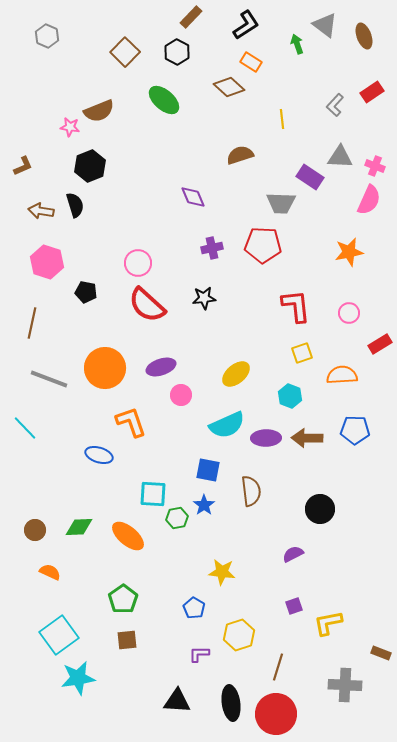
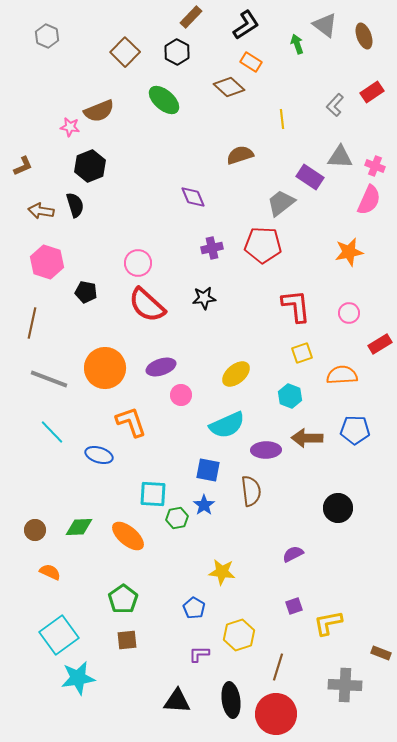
gray trapezoid at (281, 203): rotated 140 degrees clockwise
cyan line at (25, 428): moved 27 px right, 4 px down
purple ellipse at (266, 438): moved 12 px down
black circle at (320, 509): moved 18 px right, 1 px up
black ellipse at (231, 703): moved 3 px up
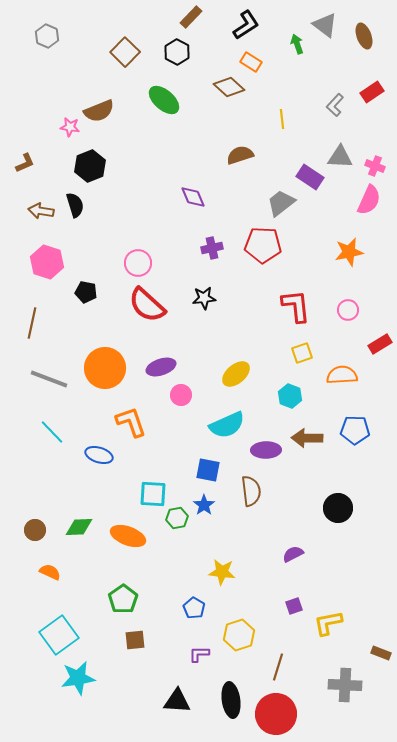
brown L-shape at (23, 166): moved 2 px right, 3 px up
pink circle at (349, 313): moved 1 px left, 3 px up
orange ellipse at (128, 536): rotated 20 degrees counterclockwise
brown square at (127, 640): moved 8 px right
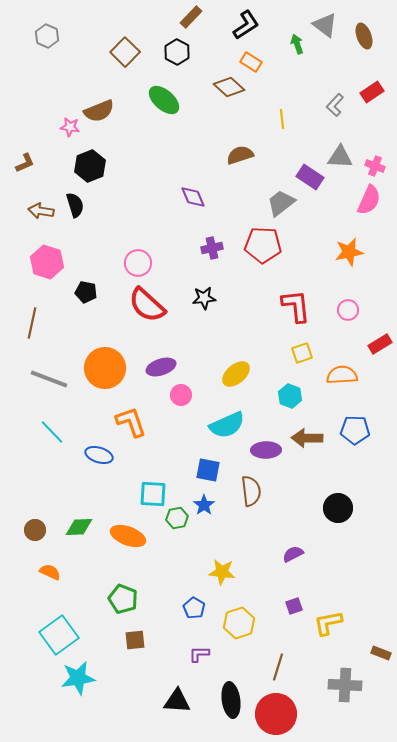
green pentagon at (123, 599): rotated 16 degrees counterclockwise
yellow hexagon at (239, 635): moved 12 px up
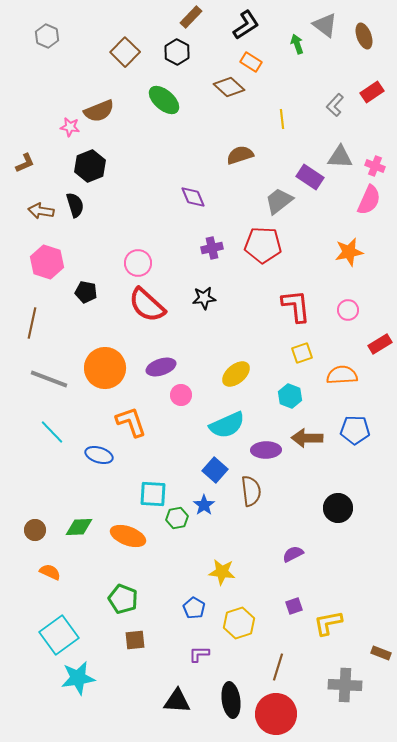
gray trapezoid at (281, 203): moved 2 px left, 2 px up
blue square at (208, 470): moved 7 px right; rotated 30 degrees clockwise
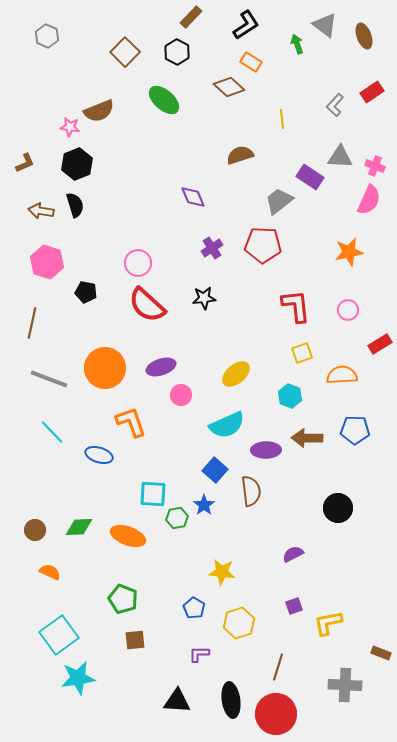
black hexagon at (90, 166): moved 13 px left, 2 px up
purple cross at (212, 248): rotated 20 degrees counterclockwise
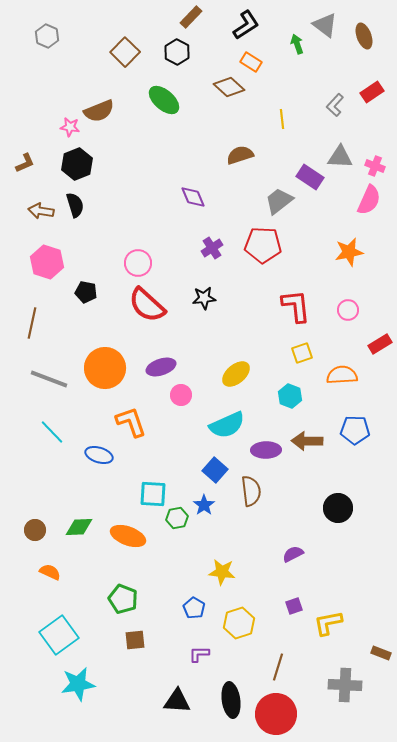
brown arrow at (307, 438): moved 3 px down
cyan star at (78, 678): moved 6 px down
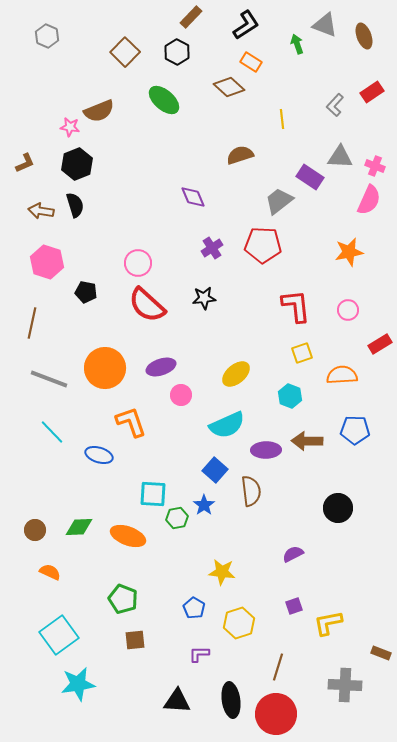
gray triangle at (325, 25): rotated 16 degrees counterclockwise
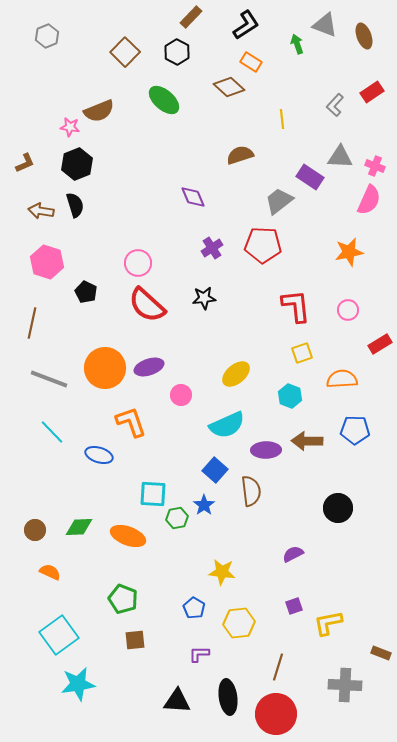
gray hexagon at (47, 36): rotated 15 degrees clockwise
black pentagon at (86, 292): rotated 15 degrees clockwise
purple ellipse at (161, 367): moved 12 px left
orange semicircle at (342, 375): moved 4 px down
yellow hexagon at (239, 623): rotated 12 degrees clockwise
black ellipse at (231, 700): moved 3 px left, 3 px up
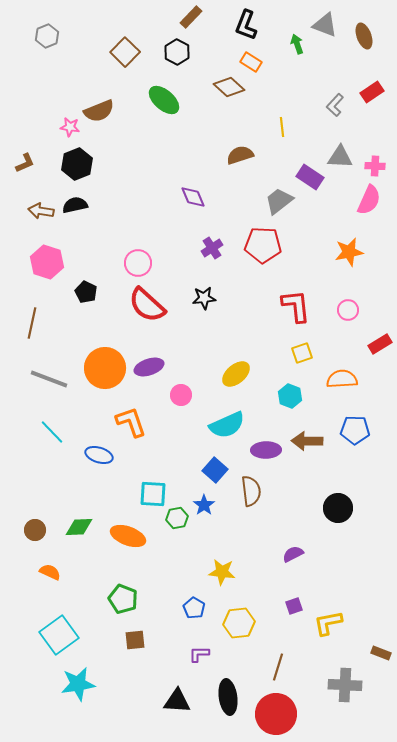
black L-shape at (246, 25): rotated 144 degrees clockwise
yellow line at (282, 119): moved 8 px down
pink cross at (375, 166): rotated 18 degrees counterclockwise
black semicircle at (75, 205): rotated 85 degrees counterclockwise
